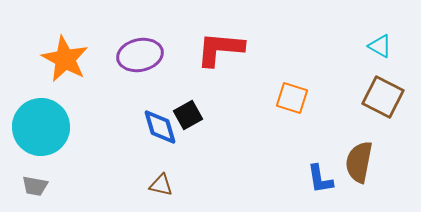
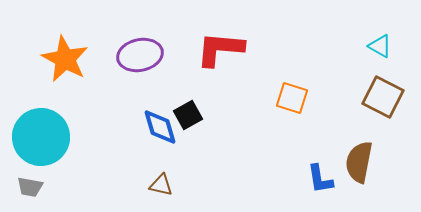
cyan circle: moved 10 px down
gray trapezoid: moved 5 px left, 1 px down
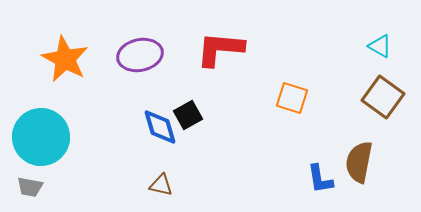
brown square: rotated 9 degrees clockwise
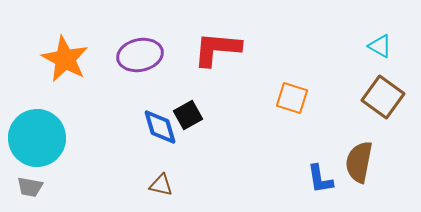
red L-shape: moved 3 px left
cyan circle: moved 4 px left, 1 px down
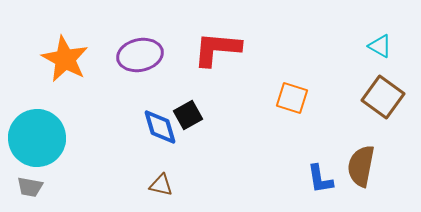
brown semicircle: moved 2 px right, 4 px down
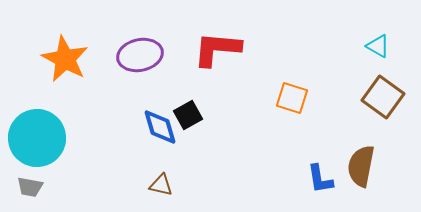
cyan triangle: moved 2 px left
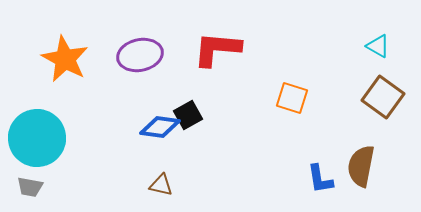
blue diamond: rotated 66 degrees counterclockwise
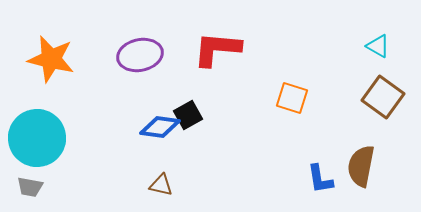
orange star: moved 14 px left; rotated 15 degrees counterclockwise
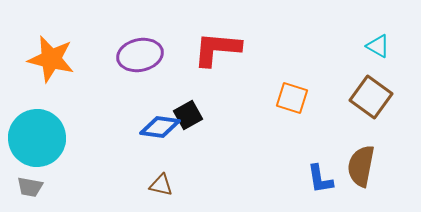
brown square: moved 12 px left
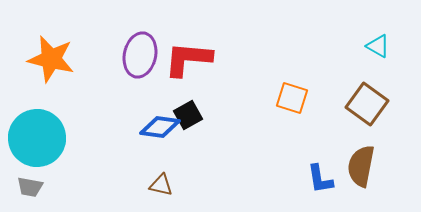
red L-shape: moved 29 px left, 10 px down
purple ellipse: rotated 66 degrees counterclockwise
brown square: moved 4 px left, 7 px down
